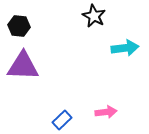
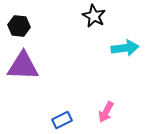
pink arrow: rotated 125 degrees clockwise
blue rectangle: rotated 18 degrees clockwise
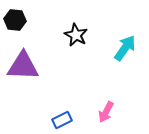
black star: moved 18 px left, 19 px down
black hexagon: moved 4 px left, 6 px up
cyan arrow: rotated 48 degrees counterclockwise
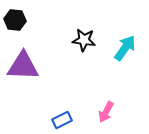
black star: moved 8 px right, 5 px down; rotated 20 degrees counterclockwise
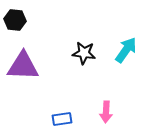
black star: moved 13 px down
cyan arrow: moved 1 px right, 2 px down
pink arrow: rotated 25 degrees counterclockwise
blue rectangle: moved 1 px up; rotated 18 degrees clockwise
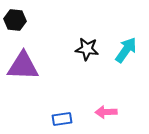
black star: moved 3 px right, 4 px up
pink arrow: rotated 85 degrees clockwise
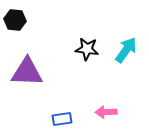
purple triangle: moved 4 px right, 6 px down
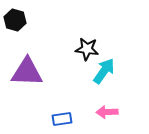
black hexagon: rotated 10 degrees clockwise
cyan arrow: moved 22 px left, 21 px down
pink arrow: moved 1 px right
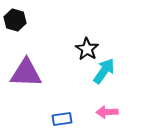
black star: rotated 25 degrees clockwise
purple triangle: moved 1 px left, 1 px down
